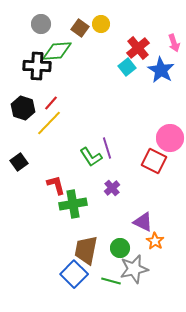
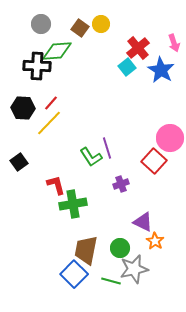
black hexagon: rotated 15 degrees counterclockwise
red square: rotated 15 degrees clockwise
purple cross: moved 9 px right, 4 px up; rotated 21 degrees clockwise
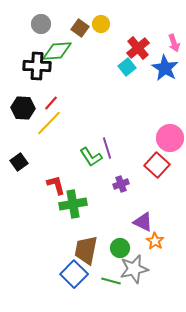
blue star: moved 4 px right, 2 px up
red square: moved 3 px right, 4 px down
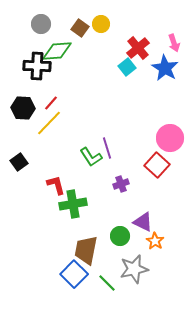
green circle: moved 12 px up
green line: moved 4 px left, 2 px down; rotated 30 degrees clockwise
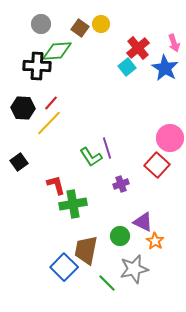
blue square: moved 10 px left, 7 px up
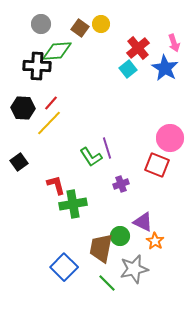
cyan square: moved 1 px right, 2 px down
red square: rotated 20 degrees counterclockwise
brown trapezoid: moved 15 px right, 2 px up
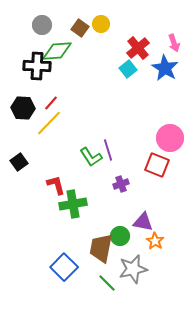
gray circle: moved 1 px right, 1 px down
purple line: moved 1 px right, 2 px down
purple triangle: rotated 15 degrees counterclockwise
gray star: moved 1 px left
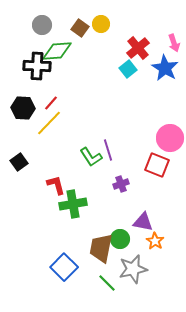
green circle: moved 3 px down
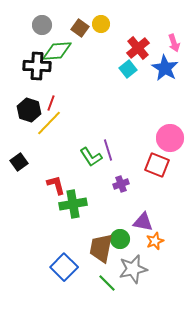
red line: rotated 21 degrees counterclockwise
black hexagon: moved 6 px right, 2 px down; rotated 15 degrees clockwise
orange star: rotated 18 degrees clockwise
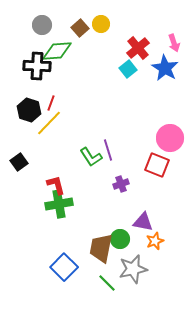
brown square: rotated 12 degrees clockwise
green cross: moved 14 px left
